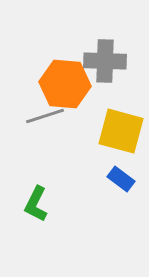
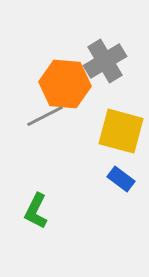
gray cross: rotated 33 degrees counterclockwise
gray line: rotated 9 degrees counterclockwise
green L-shape: moved 7 px down
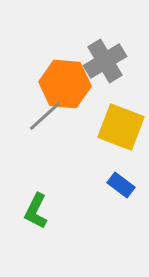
gray line: rotated 15 degrees counterclockwise
yellow square: moved 4 px up; rotated 6 degrees clockwise
blue rectangle: moved 6 px down
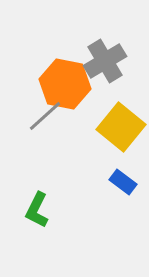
orange hexagon: rotated 6 degrees clockwise
yellow square: rotated 18 degrees clockwise
blue rectangle: moved 2 px right, 3 px up
green L-shape: moved 1 px right, 1 px up
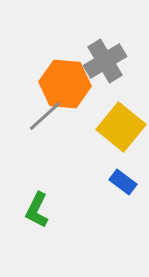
orange hexagon: rotated 6 degrees counterclockwise
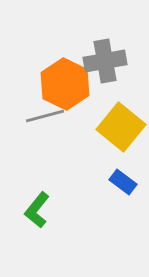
gray cross: rotated 21 degrees clockwise
orange hexagon: rotated 21 degrees clockwise
gray line: rotated 27 degrees clockwise
green L-shape: rotated 12 degrees clockwise
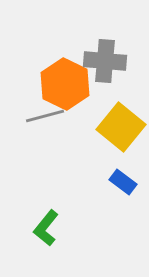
gray cross: rotated 15 degrees clockwise
green L-shape: moved 9 px right, 18 px down
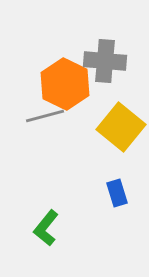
blue rectangle: moved 6 px left, 11 px down; rotated 36 degrees clockwise
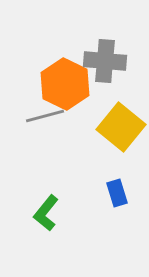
green L-shape: moved 15 px up
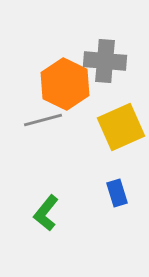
gray line: moved 2 px left, 4 px down
yellow square: rotated 27 degrees clockwise
